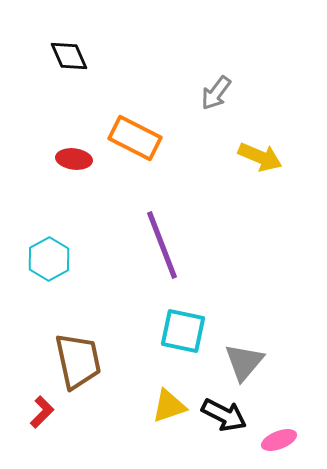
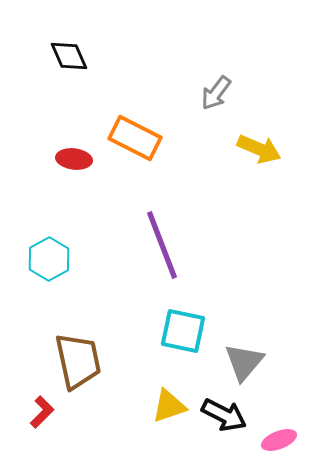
yellow arrow: moved 1 px left, 8 px up
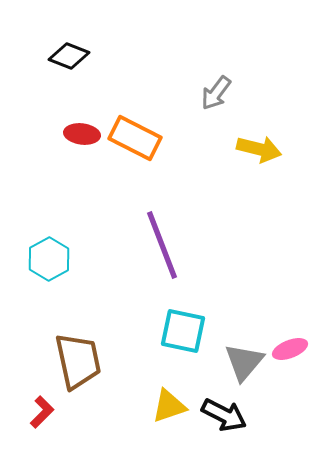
black diamond: rotated 45 degrees counterclockwise
yellow arrow: rotated 9 degrees counterclockwise
red ellipse: moved 8 px right, 25 px up
pink ellipse: moved 11 px right, 91 px up
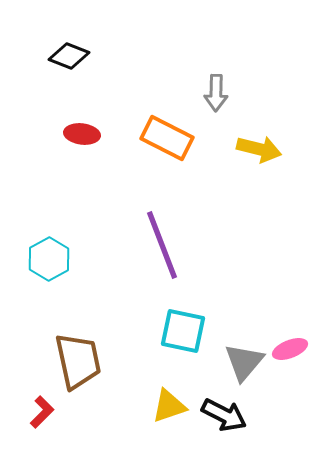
gray arrow: rotated 36 degrees counterclockwise
orange rectangle: moved 32 px right
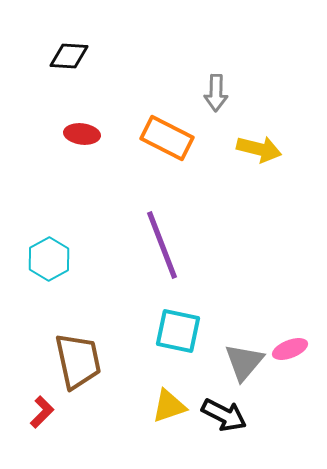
black diamond: rotated 18 degrees counterclockwise
cyan square: moved 5 px left
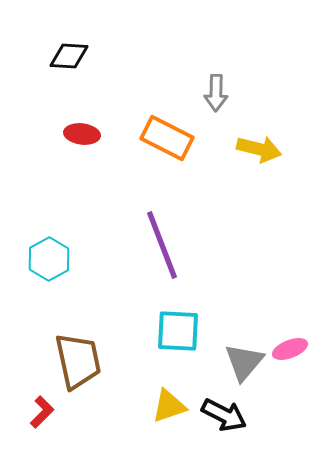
cyan square: rotated 9 degrees counterclockwise
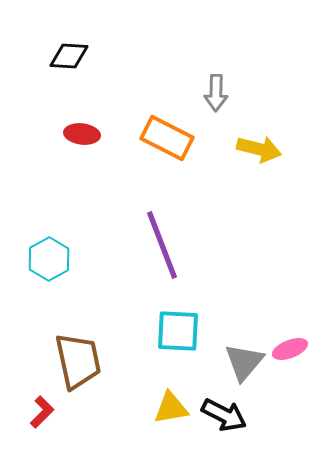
yellow triangle: moved 2 px right, 2 px down; rotated 9 degrees clockwise
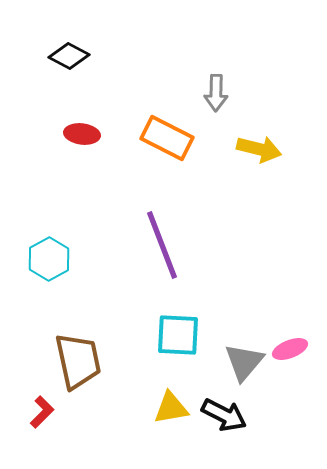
black diamond: rotated 24 degrees clockwise
cyan square: moved 4 px down
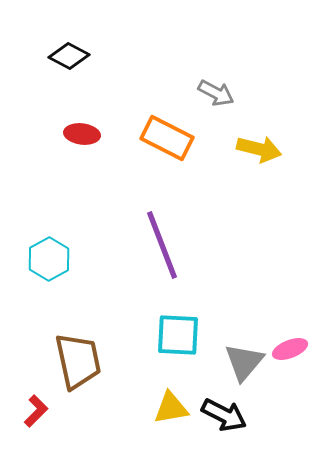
gray arrow: rotated 63 degrees counterclockwise
red L-shape: moved 6 px left, 1 px up
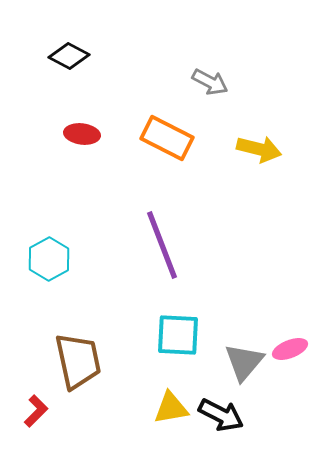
gray arrow: moved 6 px left, 11 px up
black arrow: moved 3 px left
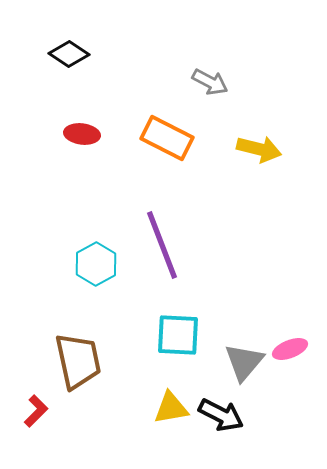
black diamond: moved 2 px up; rotated 6 degrees clockwise
cyan hexagon: moved 47 px right, 5 px down
